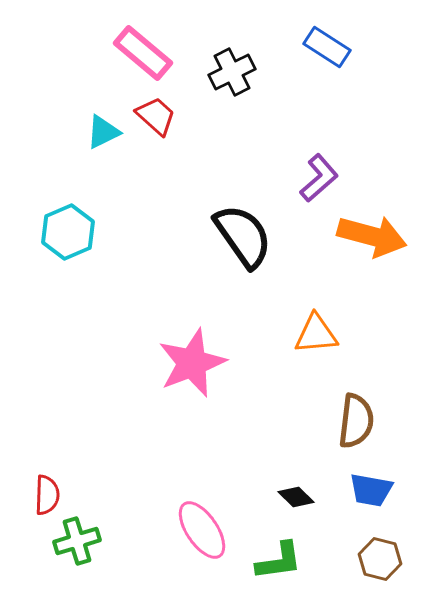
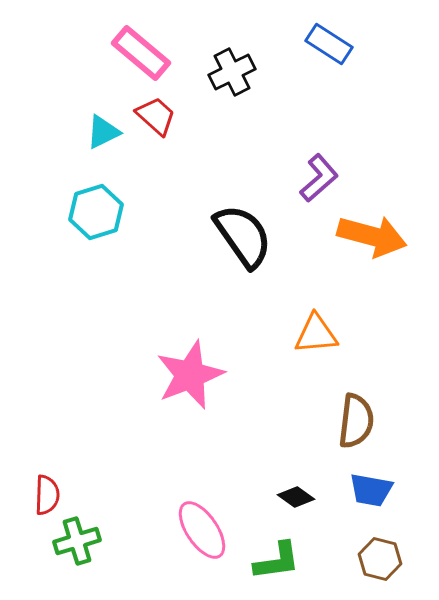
blue rectangle: moved 2 px right, 3 px up
pink rectangle: moved 2 px left
cyan hexagon: moved 28 px right, 20 px up; rotated 6 degrees clockwise
pink star: moved 2 px left, 12 px down
black diamond: rotated 9 degrees counterclockwise
green L-shape: moved 2 px left
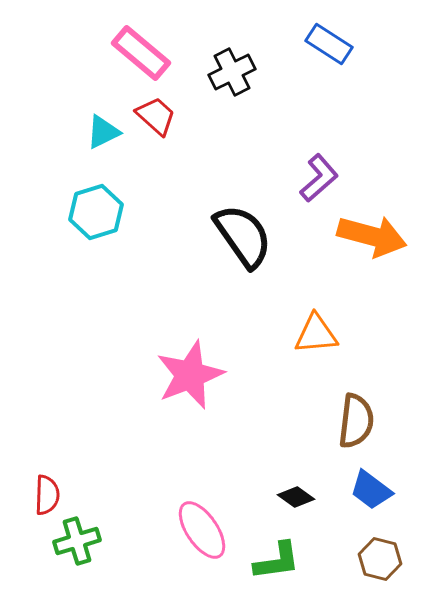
blue trapezoid: rotated 27 degrees clockwise
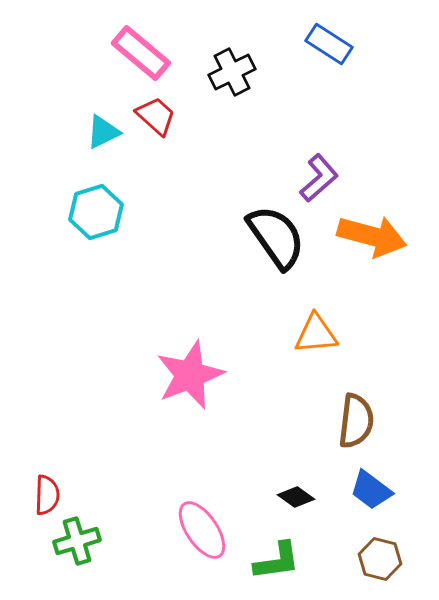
black semicircle: moved 33 px right, 1 px down
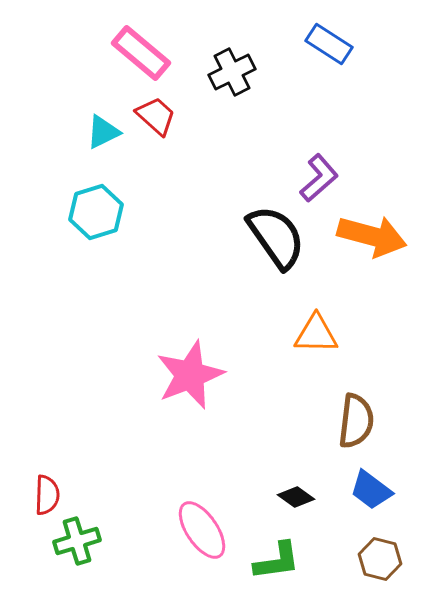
orange triangle: rotated 6 degrees clockwise
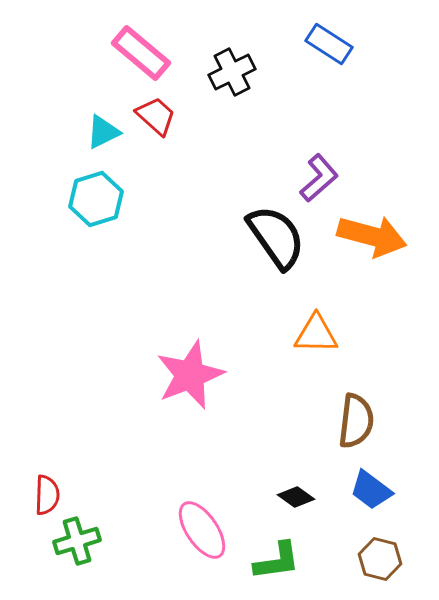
cyan hexagon: moved 13 px up
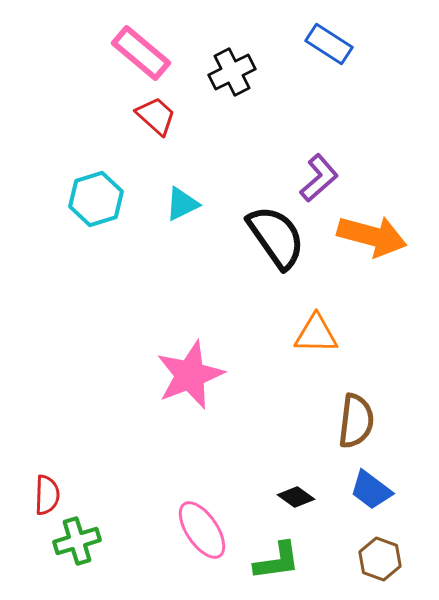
cyan triangle: moved 79 px right, 72 px down
brown hexagon: rotated 6 degrees clockwise
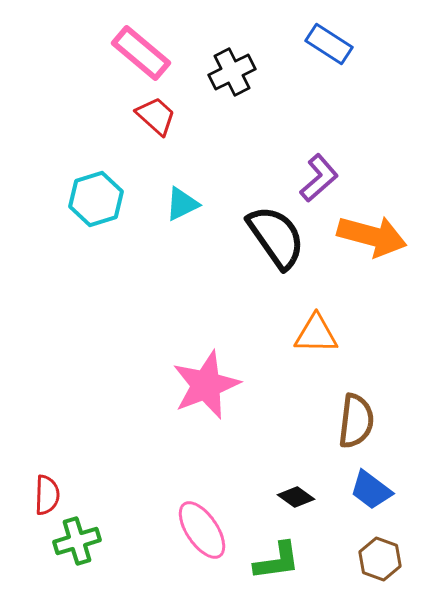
pink star: moved 16 px right, 10 px down
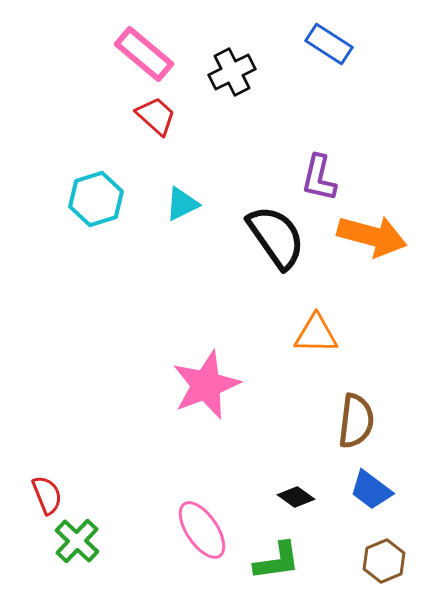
pink rectangle: moved 3 px right, 1 px down
purple L-shape: rotated 144 degrees clockwise
red semicircle: rotated 24 degrees counterclockwise
green cross: rotated 30 degrees counterclockwise
brown hexagon: moved 4 px right, 2 px down; rotated 18 degrees clockwise
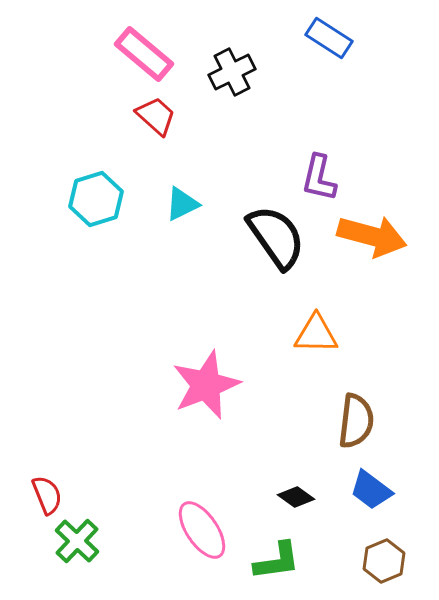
blue rectangle: moved 6 px up
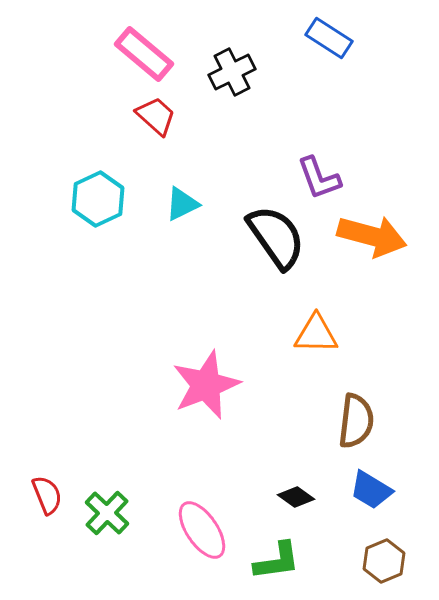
purple L-shape: rotated 33 degrees counterclockwise
cyan hexagon: moved 2 px right; rotated 8 degrees counterclockwise
blue trapezoid: rotated 6 degrees counterclockwise
green cross: moved 30 px right, 28 px up
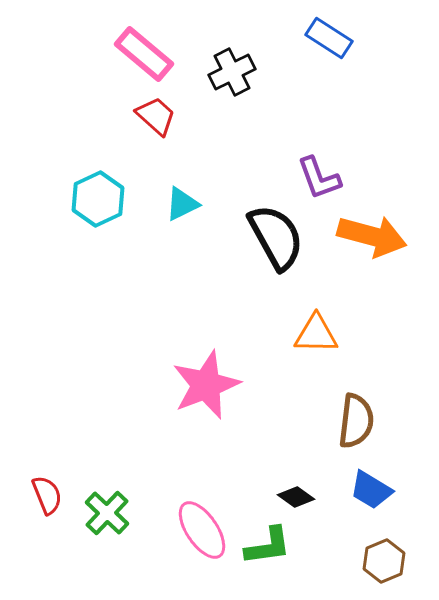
black semicircle: rotated 6 degrees clockwise
green L-shape: moved 9 px left, 15 px up
